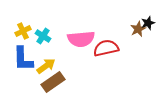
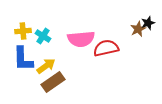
yellow cross: rotated 21 degrees clockwise
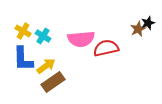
yellow cross: rotated 35 degrees clockwise
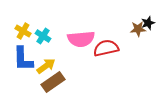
brown star: rotated 21 degrees clockwise
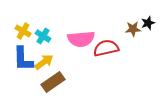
brown star: moved 5 px left
yellow arrow: moved 2 px left, 4 px up
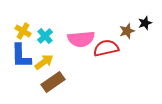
black star: moved 3 px left
brown star: moved 6 px left, 2 px down; rotated 14 degrees counterclockwise
cyan cross: moved 2 px right; rotated 14 degrees clockwise
blue L-shape: moved 2 px left, 3 px up
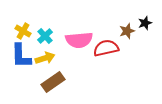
pink semicircle: moved 2 px left, 1 px down
yellow arrow: moved 1 px right, 4 px up; rotated 18 degrees clockwise
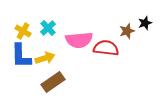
cyan cross: moved 3 px right, 8 px up
red semicircle: rotated 20 degrees clockwise
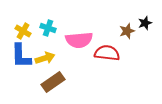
cyan cross: rotated 28 degrees counterclockwise
red semicircle: moved 1 px right, 5 px down
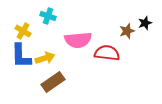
cyan cross: moved 12 px up
pink semicircle: moved 1 px left
